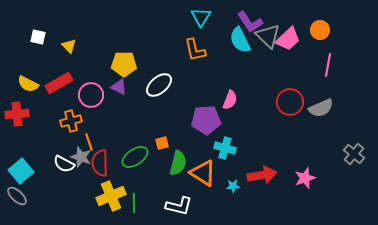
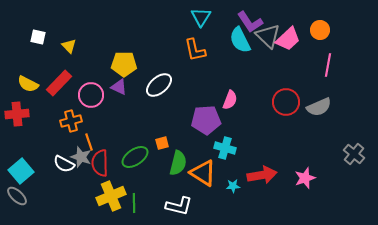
red rectangle: rotated 16 degrees counterclockwise
red circle: moved 4 px left
gray semicircle: moved 2 px left, 1 px up
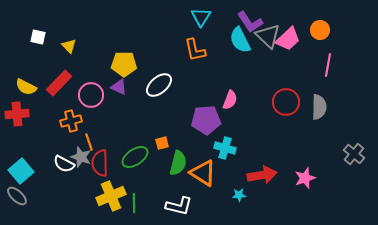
yellow semicircle: moved 2 px left, 3 px down
gray semicircle: rotated 65 degrees counterclockwise
cyan star: moved 6 px right, 9 px down
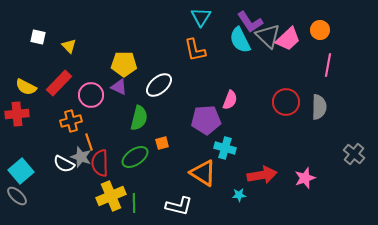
green semicircle: moved 39 px left, 45 px up
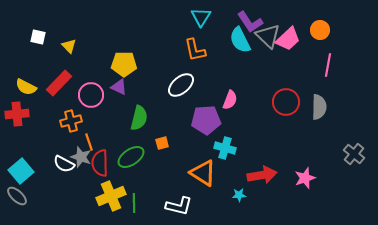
white ellipse: moved 22 px right
green ellipse: moved 4 px left
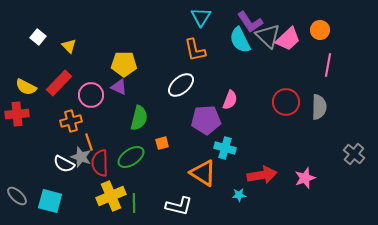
white square: rotated 28 degrees clockwise
cyan square: moved 29 px right, 30 px down; rotated 35 degrees counterclockwise
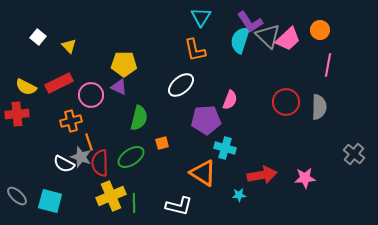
cyan semicircle: rotated 44 degrees clockwise
red rectangle: rotated 20 degrees clockwise
pink star: rotated 15 degrees clockwise
